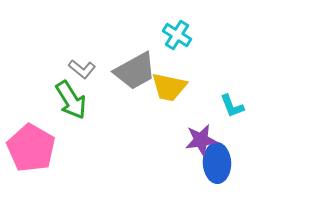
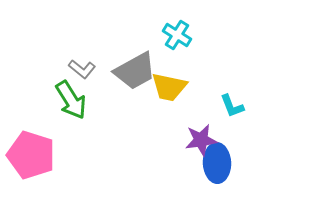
pink pentagon: moved 7 px down; rotated 12 degrees counterclockwise
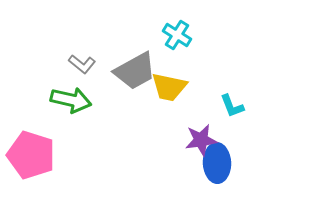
gray L-shape: moved 5 px up
green arrow: rotated 45 degrees counterclockwise
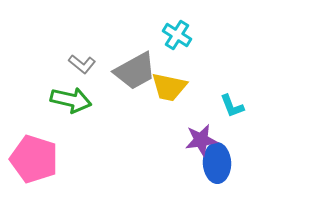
pink pentagon: moved 3 px right, 4 px down
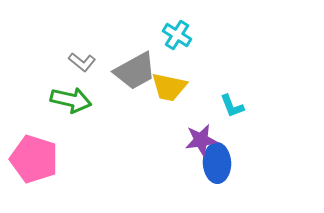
gray L-shape: moved 2 px up
